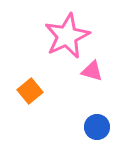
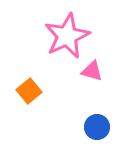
orange square: moved 1 px left
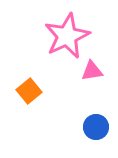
pink triangle: rotated 25 degrees counterclockwise
blue circle: moved 1 px left
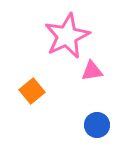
orange square: moved 3 px right
blue circle: moved 1 px right, 2 px up
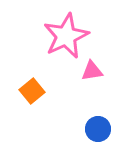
pink star: moved 1 px left
blue circle: moved 1 px right, 4 px down
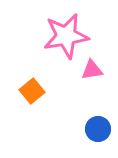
pink star: rotated 15 degrees clockwise
pink triangle: moved 1 px up
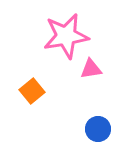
pink triangle: moved 1 px left, 1 px up
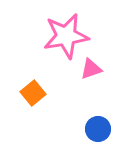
pink triangle: rotated 10 degrees counterclockwise
orange square: moved 1 px right, 2 px down
